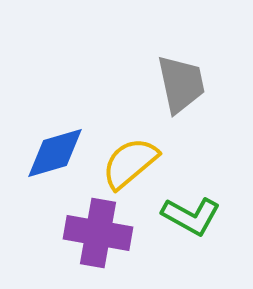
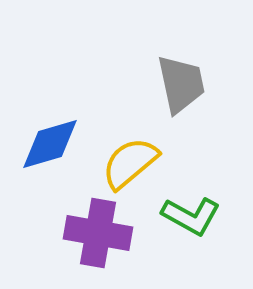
blue diamond: moved 5 px left, 9 px up
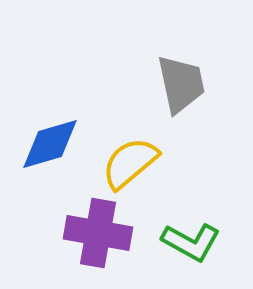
green L-shape: moved 26 px down
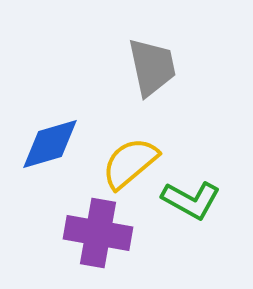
gray trapezoid: moved 29 px left, 17 px up
green L-shape: moved 42 px up
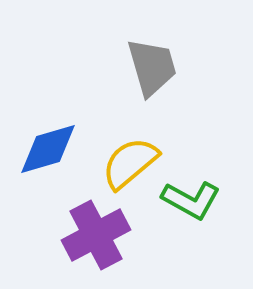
gray trapezoid: rotated 4 degrees counterclockwise
blue diamond: moved 2 px left, 5 px down
purple cross: moved 2 px left, 2 px down; rotated 38 degrees counterclockwise
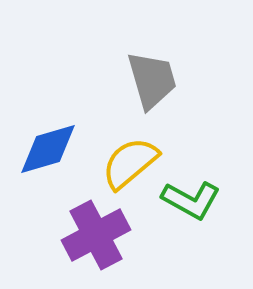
gray trapezoid: moved 13 px down
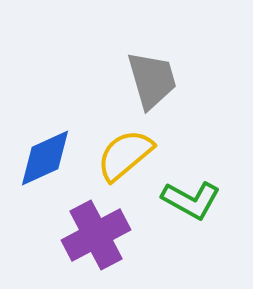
blue diamond: moved 3 px left, 9 px down; rotated 8 degrees counterclockwise
yellow semicircle: moved 5 px left, 8 px up
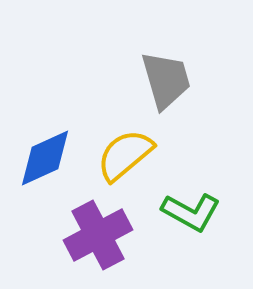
gray trapezoid: moved 14 px right
green L-shape: moved 12 px down
purple cross: moved 2 px right
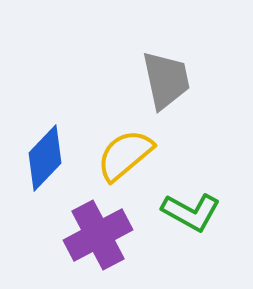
gray trapezoid: rotated 4 degrees clockwise
blue diamond: rotated 22 degrees counterclockwise
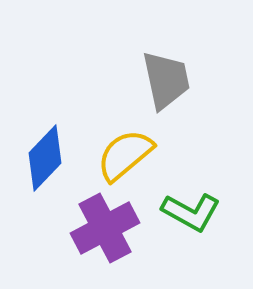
purple cross: moved 7 px right, 7 px up
